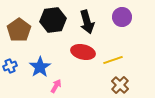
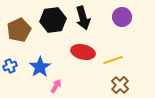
black arrow: moved 4 px left, 4 px up
brown pentagon: rotated 10 degrees clockwise
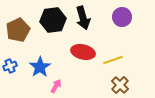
brown pentagon: moved 1 px left
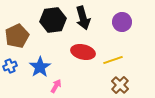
purple circle: moved 5 px down
brown pentagon: moved 1 px left, 6 px down
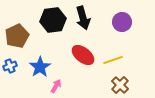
red ellipse: moved 3 px down; rotated 25 degrees clockwise
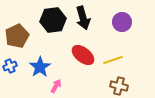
brown cross: moved 1 px left, 1 px down; rotated 30 degrees counterclockwise
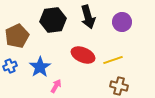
black arrow: moved 5 px right, 1 px up
red ellipse: rotated 15 degrees counterclockwise
